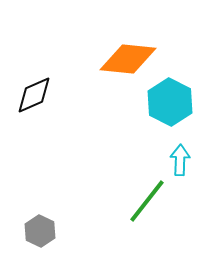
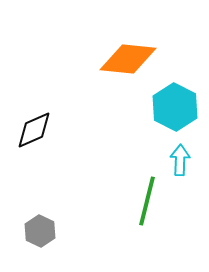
black diamond: moved 35 px down
cyan hexagon: moved 5 px right, 5 px down
green line: rotated 24 degrees counterclockwise
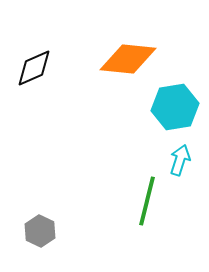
cyan hexagon: rotated 24 degrees clockwise
black diamond: moved 62 px up
cyan arrow: rotated 16 degrees clockwise
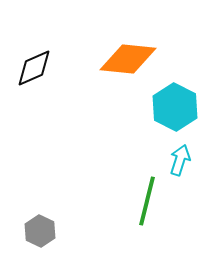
cyan hexagon: rotated 24 degrees counterclockwise
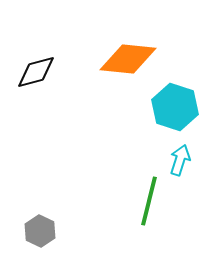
black diamond: moved 2 px right, 4 px down; rotated 9 degrees clockwise
cyan hexagon: rotated 9 degrees counterclockwise
green line: moved 2 px right
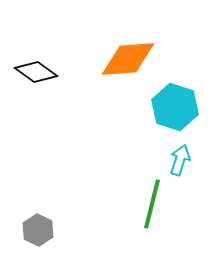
orange diamond: rotated 10 degrees counterclockwise
black diamond: rotated 51 degrees clockwise
green line: moved 3 px right, 3 px down
gray hexagon: moved 2 px left, 1 px up
